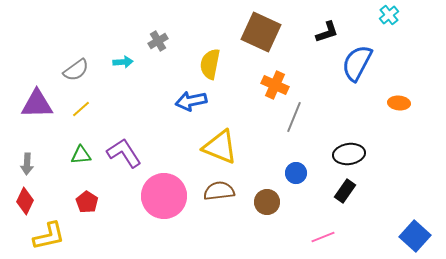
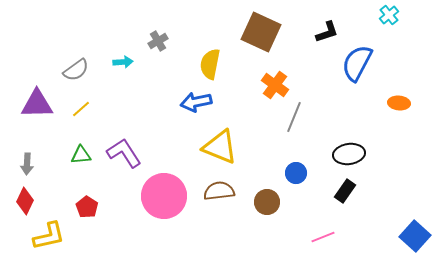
orange cross: rotated 12 degrees clockwise
blue arrow: moved 5 px right, 1 px down
red pentagon: moved 5 px down
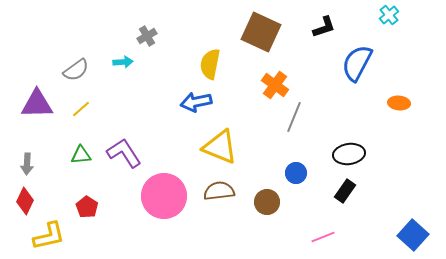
black L-shape: moved 3 px left, 5 px up
gray cross: moved 11 px left, 5 px up
blue square: moved 2 px left, 1 px up
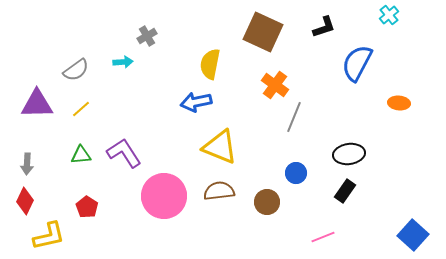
brown square: moved 2 px right
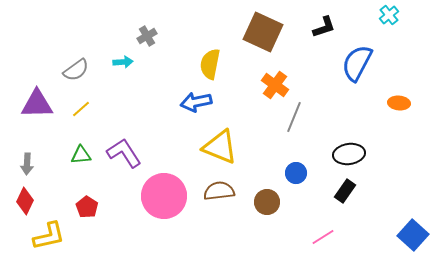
pink line: rotated 10 degrees counterclockwise
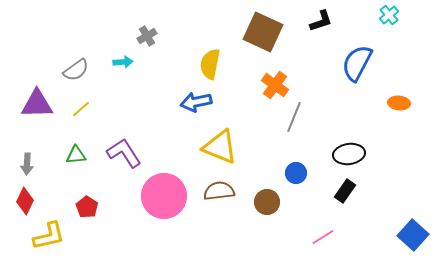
black L-shape: moved 3 px left, 6 px up
green triangle: moved 5 px left
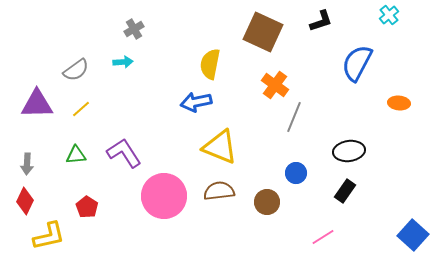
gray cross: moved 13 px left, 7 px up
black ellipse: moved 3 px up
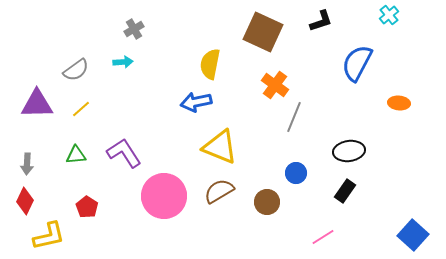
brown semicircle: rotated 24 degrees counterclockwise
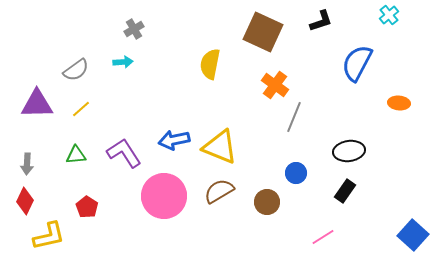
blue arrow: moved 22 px left, 38 px down
